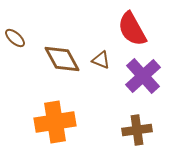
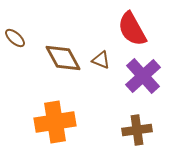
brown diamond: moved 1 px right, 1 px up
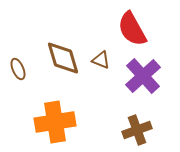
brown ellipse: moved 3 px right, 31 px down; rotated 25 degrees clockwise
brown diamond: rotated 12 degrees clockwise
brown cross: rotated 12 degrees counterclockwise
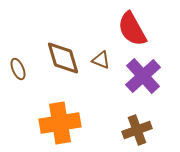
orange cross: moved 5 px right, 1 px down
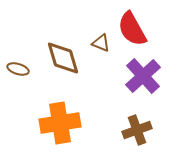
brown triangle: moved 17 px up
brown ellipse: rotated 50 degrees counterclockwise
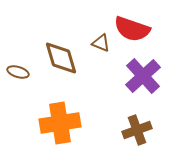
red semicircle: rotated 42 degrees counterclockwise
brown diamond: moved 2 px left
brown ellipse: moved 3 px down
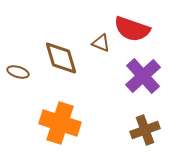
orange cross: rotated 27 degrees clockwise
brown cross: moved 8 px right
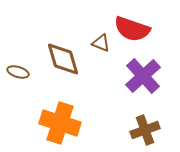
brown diamond: moved 2 px right, 1 px down
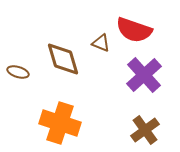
red semicircle: moved 2 px right, 1 px down
purple cross: moved 1 px right, 1 px up
brown cross: rotated 16 degrees counterclockwise
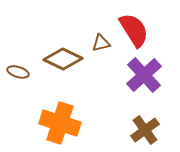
red semicircle: rotated 141 degrees counterclockwise
brown triangle: rotated 36 degrees counterclockwise
brown diamond: rotated 48 degrees counterclockwise
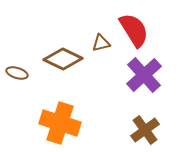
brown ellipse: moved 1 px left, 1 px down
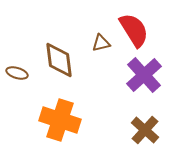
brown diamond: moved 4 px left, 1 px down; rotated 57 degrees clockwise
orange cross: moved 3 px up
brown cross: rotated 12 degrees counterclockwise
